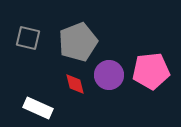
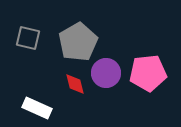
gray pentagon: rotated 9 degrees counterclockwise
pink pentagon: moved 3 px left, 2 px down
purple circle: moved 3 px left, 2 px up
white rectangle: moved 1 px left
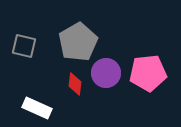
gray square: moved 4 px left, 8 px down
red diamond: rotated 20 degrees clockwise
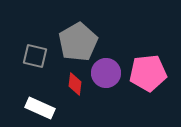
gray square: moved 11 px right, 10 px down
white rectangle: moved 3 px right
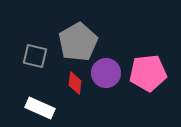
red diamond: moved 1 px up
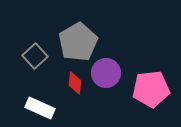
gray square: rotated 35 degrees clockwise
pink pentagon: moved 3 px right, 16 px down
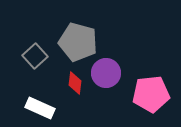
gray pentagon: rotated 27 degrees counterclockwise
pink pentagon: moved 5 px down
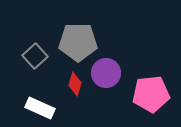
gray pentagon: rotated 15 degrees counterclockwise
red diamond: moved 1 px down; rotated 10 degrees clockwise
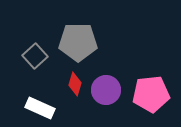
purple circle: moved 17 px down
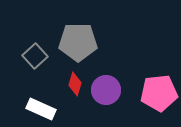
pink pentagon: moved 8 px right, 1 px up
white rectangle: moved 1 px right, 1 px down
